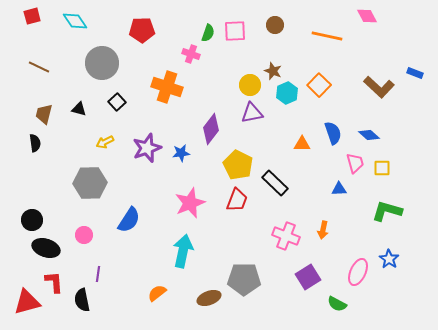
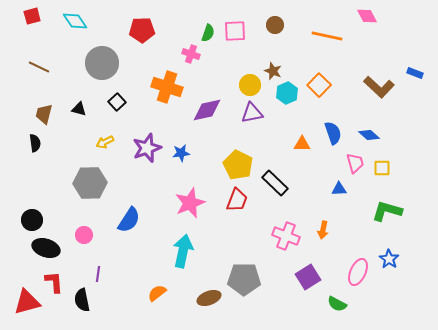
purple diamond at (211, 129): moved 4 px left, 19 px up; rotated 40 degrees clockwise
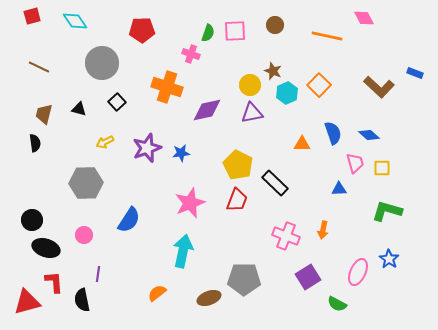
pink diamond at (367, 16): moved 3 px left, 2 px down
gray hexagon at (90, 183): moved 4 px left
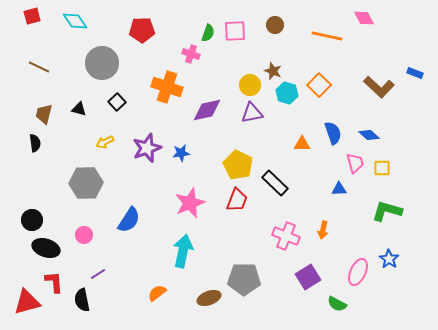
cyan hexagon at (287, 93): rotated 20 degrees counterclockwise
purple line at (98, 274): rotated 49 degrees clockwise
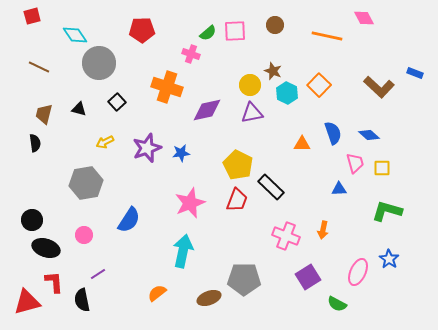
cyan diamond at (75, 21): moved 14 px down
green semicircle at (208, 33): rotated 30 degrees clockwise
gray circle at (102, 63): moved 3 px left
cyan hexagon at (287, 93): rotated 10 degrees clockwise
gray hexagon at (86, 183): rotated 8 degrees counterclockwise
black rectangle at (275, 183): moved 4 px left, 4 px down
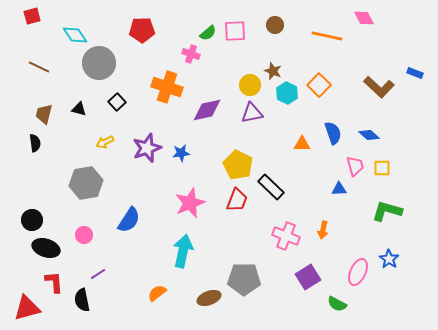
pink trapezoid at (355, 163): moved 3 px down
red triangle at (27, 302): moved 6 px down
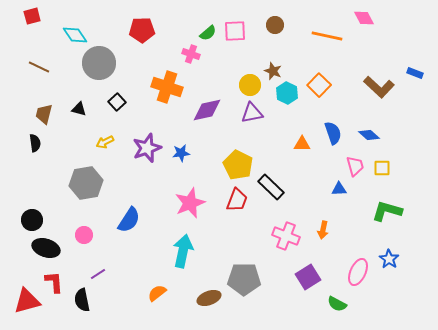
red triangle at (27, 308): moved 7 px up
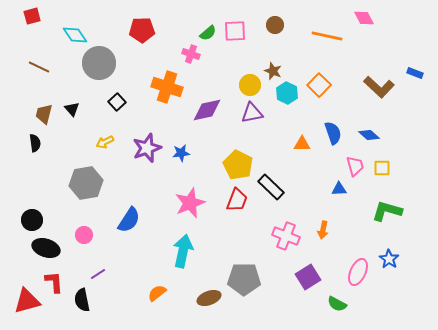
black triangle at (79, 109): moved 7 px left; rotated 35 degrees clockwise
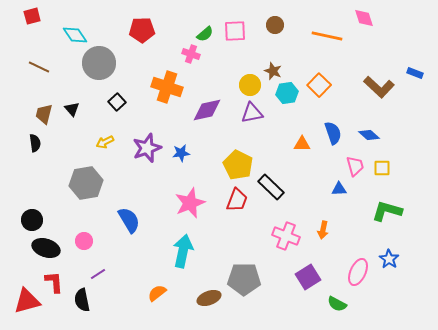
pink diamond at (364, 18): rotated 10 degrees clockwise
green semicircle at (208, 33): moved 3 px left, 1 px down
cyan hexagon at (287, 93): rotated 25 degrees clockwise
blue semicircle at (129, 220): rotated 64 degrees counterclockwise
pink circle at (84, 235): moved 6 px down
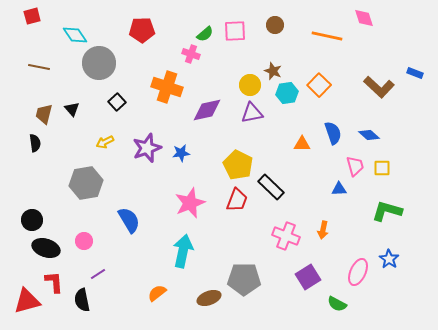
brown line at (39, 67): rotated 15 degrees counterclockwise
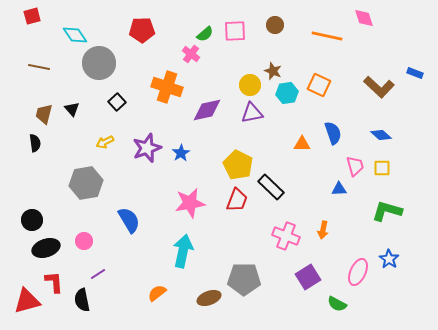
pink cross at (191, 54): rotated 18 degrees clockwise
orange square at (319, 85): rotated 20 degrees counterclockwise
blue diamond at (369, 135): moved 12 px right
blue star at (181, 153): rotated 24 degrees counterclockwise
pink star at (190, 203): rotated 12 degrees clockwise
black ellipse at (46, 248): rotated 36 degrees counterclockwise
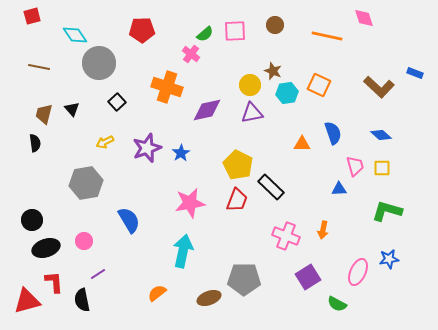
blue star at (389, 259): rotated 30 degrees clockwise
